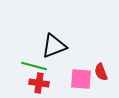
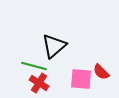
black triangle: rotated 20 degrees counterclockwise
red semicircle: rotated 24 degrees counterclockwise
red cross: rotated 24 degrees clockwise
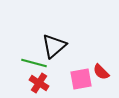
green line: moved 3 px up
pink square: rotated 15 degrees counterclockwise
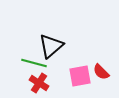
black triangle: moved 3 px left
pink square: moved 1 px left, 3 px up
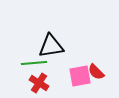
black triangle: rotated 32 degrees clockwise
green line: rotated 20 degrees counterclockwise
red semicircle: moved 5 px left
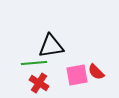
pink square: moved 3 px left, 1 px up
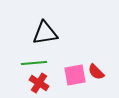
black triangle: moved 6 px left, 13 px up
pink square: moved 2 px left
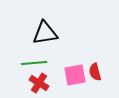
red semicircle: moved 1 px left; rotated 30 degrees clockwise
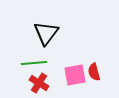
black triangle: moved 1 px right; rotated 44 degrees counterclockwise
red semicircle: moved 1 px left
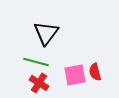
green line: moved 2 px right, 1 px up; rotated 20 degrees clockwise
red semicircle: moved 1 px right
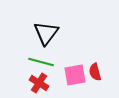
green line: moved 5 px right
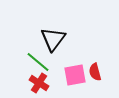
black triangle: moved 7 px right, 6 px down
green line: moved 3 px left; rotated 25 degrees clockwise
